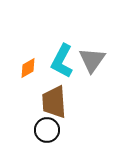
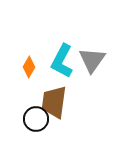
orange diamond: moved 1 px right, 1 px up; rotated 30 degrees counterclockwise
brown trapezoid: rotated 12 degrees clockwise
black circle: moved 11 px left, 11 px up
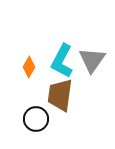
brown trapezoid: moved 6 px right, 7 px up
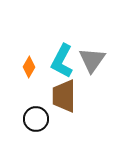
brown trapezoid: moved 4 px right, 1 px down; rotated 8 degrees counterclockwise
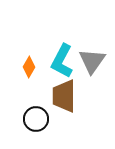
gray triangle: moved 1 px down
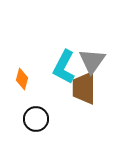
cyan L-shape: moved 2 px right, 6 px down
orange diamond: moved 7 px left, 12 px down; rotated 15 degrees counterclockwise
brown trapezoid: moved 20 px right, 8 px up
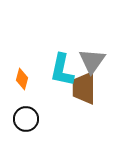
cyan L-shape: moved 2 px left, 3 px down; rotated 16 degrees counterclockwise
black circle: moved 10 px left
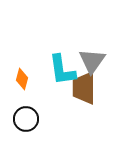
cyan L-shape: rotated 20 degrees counterclockwise
